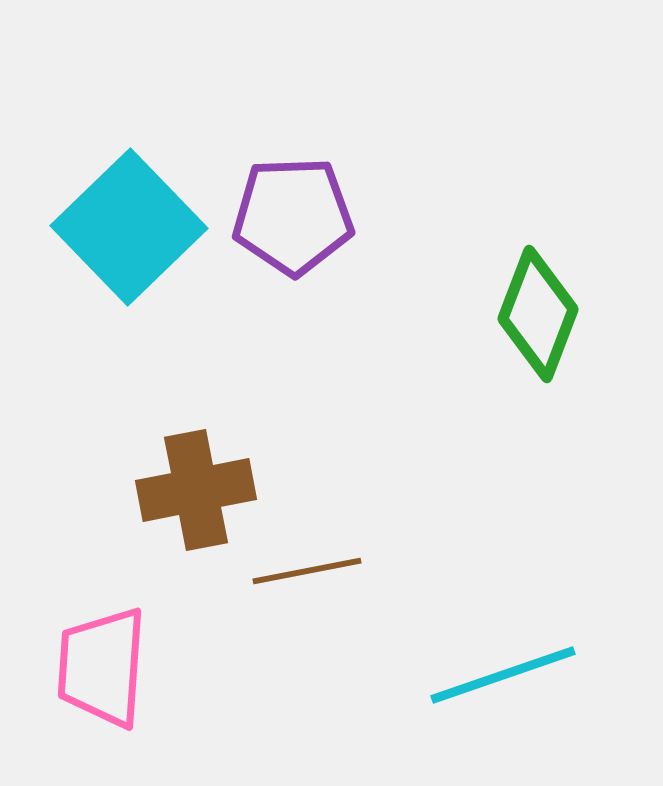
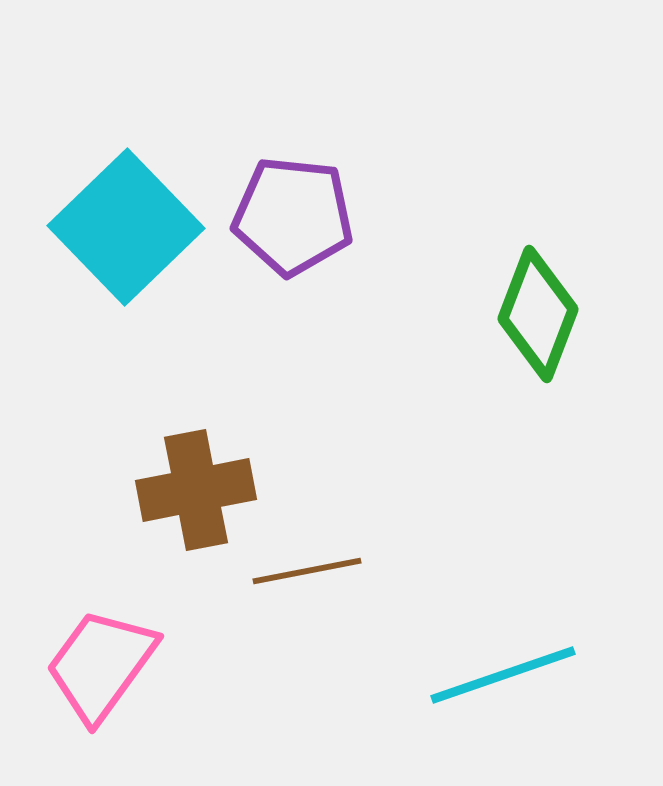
purple pentagon: rotated 8 degrees clockwise
cyan square: moved 3 px left
pink trapezoid: moved 1 px left, 2 px up; rotated 32 degrees clockwise
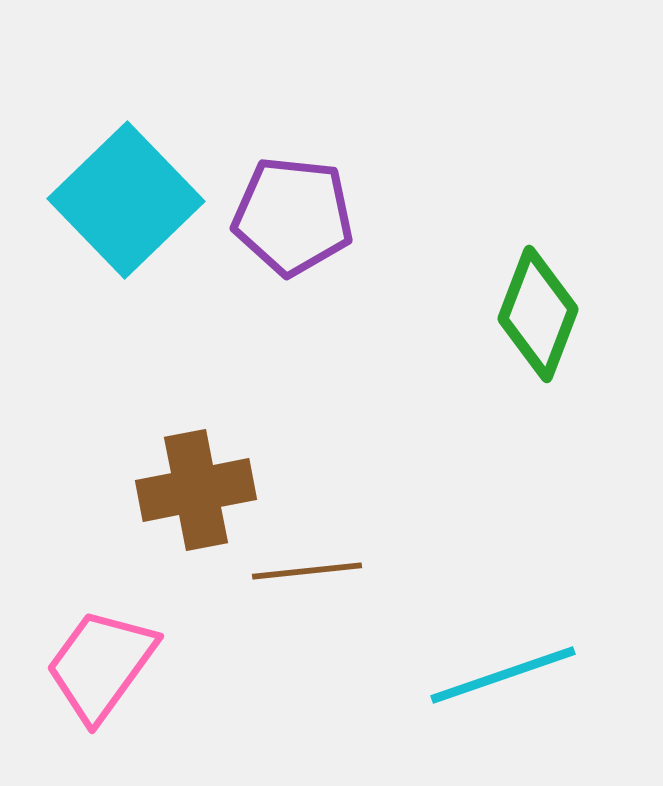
cyan square: moved 27 px up
brown line: rotated 5 degrees clockwise
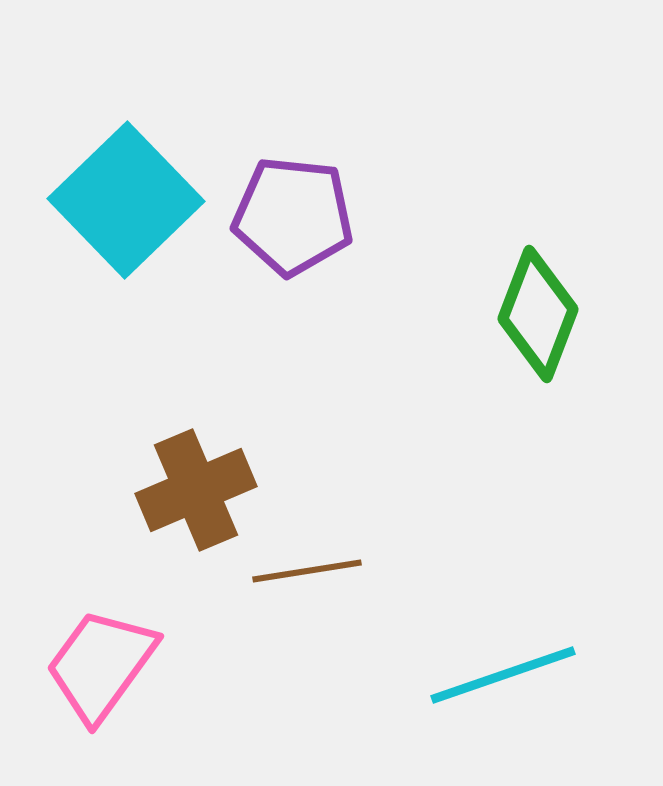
brown cross: rotated 12 degrees counterclockwise
brown line: rotated 3 degrees counterclockwise
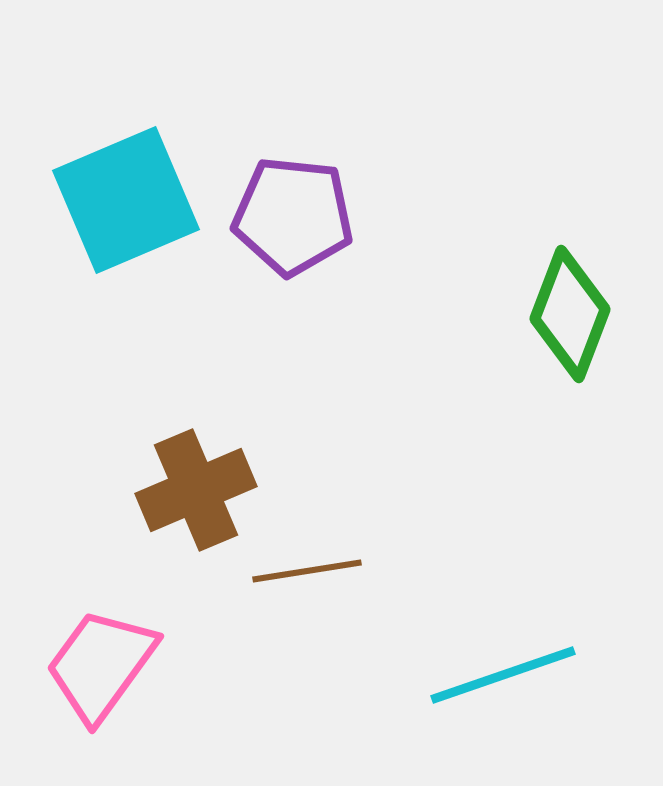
cyan square: rotated 21 degrees clockwise
green diamond: moved 32 px right
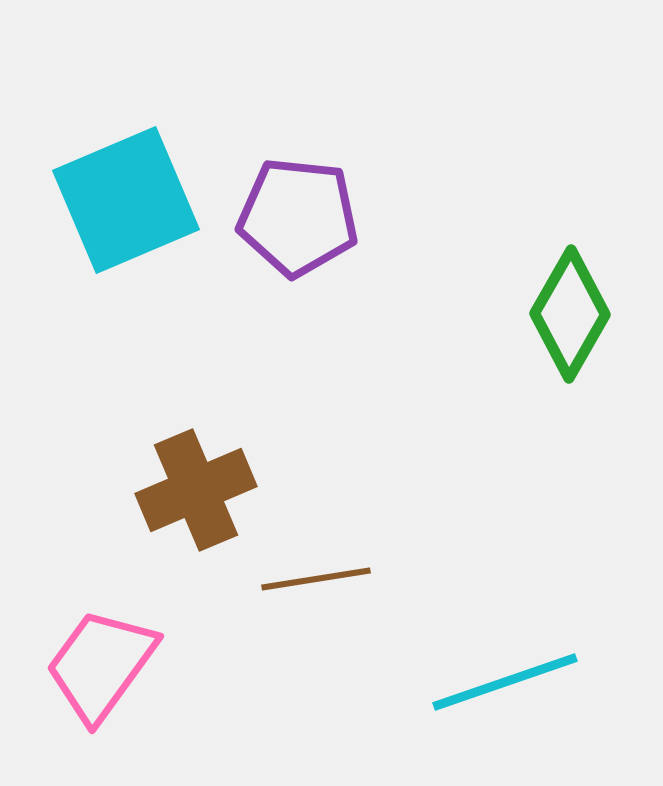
purple pentagon: moved 5 px right, 1 px down
green diamond: rotated 9 degrees clockwise
brown line: moved 9 px right, 8 px down
cyan line: moved 2 px right, 7 px down
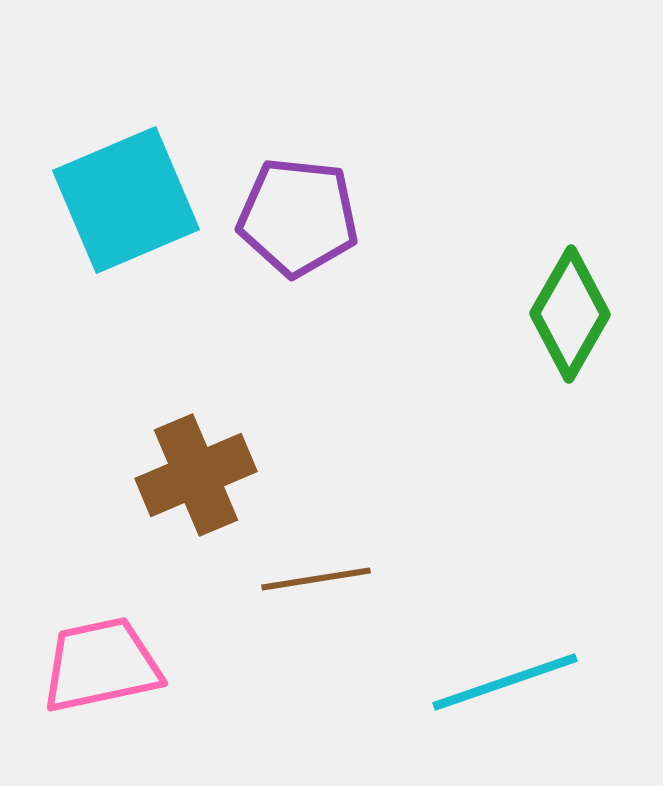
brown cross: moved 15 px up
pink trapezoid: rotated 42 degrees clockwise
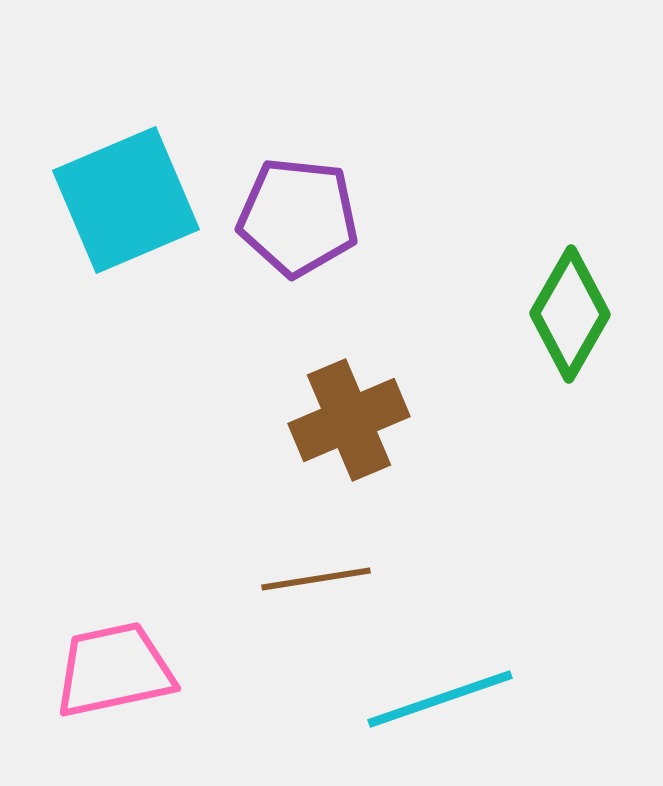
brown cross: moved 153 px right, 55 px up
pink trapezoid: moved 13 px right, 5 px down
cyan line: moved 65 px left, 17 px down
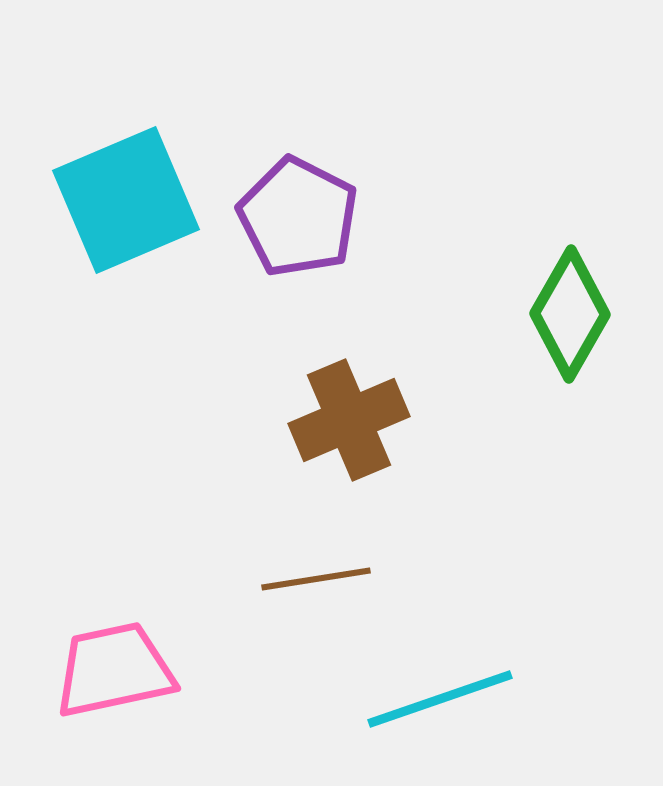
purple pentagon: rotated 21 degrees clockwise
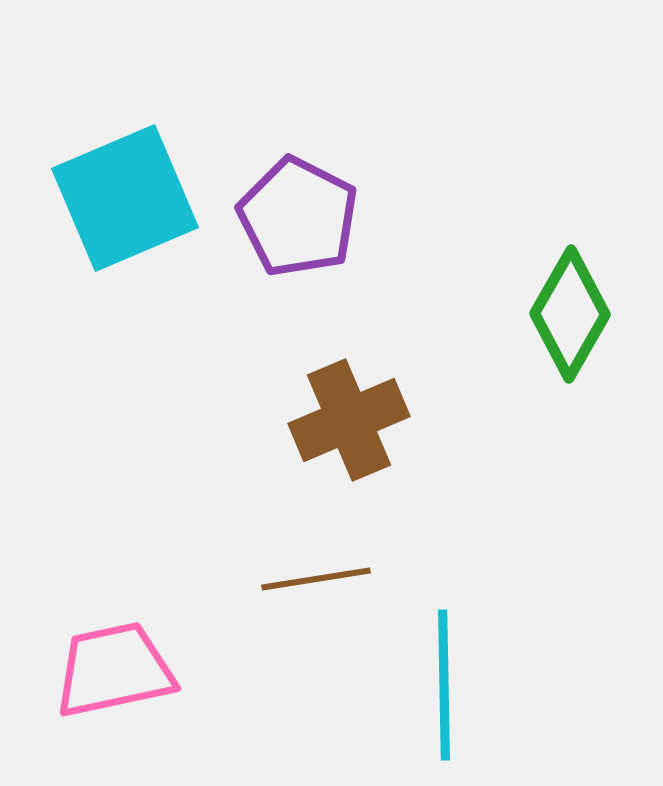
cyan square: moved 1 px left, 2 px up
cyan line: moved 4 px right, 14 px up; rotated 72 degrees counterclockwise
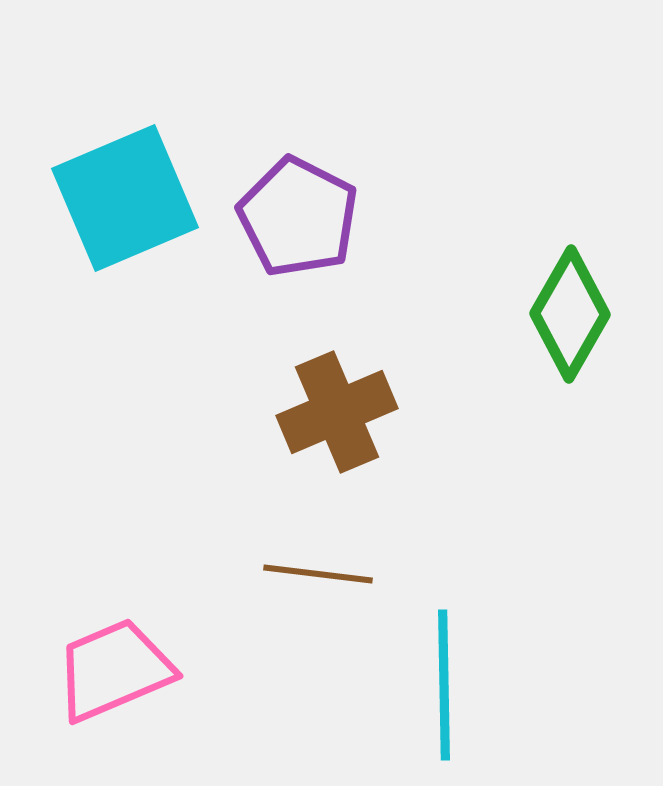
brown cross: moved 12 px left, 8 px up
brown line: moved 2 px right, 5 px up; rotated 16 degrees clockwise
pink trapezoid: rotated 11 degrees counterclockwise
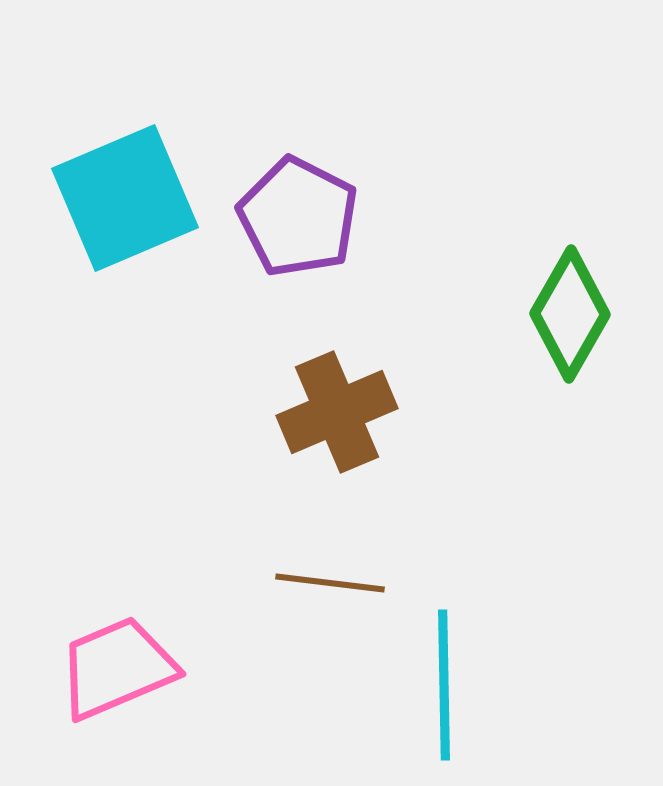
brown line: moved 12 px right, 9 px down
pink trapezoid: moved 3 px right, 2 px up
